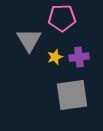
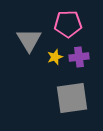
pink pentagon: moved 6 px right, 6 px down
gray square: moved 3 px down
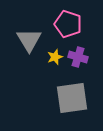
pink pentagon: rotated 20 degrees clockwise
purple cross: moved 1 px left; rotated 24 degrees clockwise
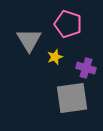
purple cross: moved 8 px right, 11 px down
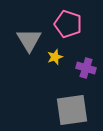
gray square: moved 12 px down
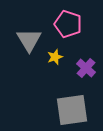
purple cross: rotated 24 degrees clockwise
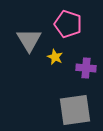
yellow star: rotated 28 degrees counterclockwise
purple cross: rotated 36 degrees counterclockwise
gray square: moved 3 px right
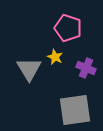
pink pentagon: moved 4 px down
gray triangle: moved 29 px down
purple cross: rotated 18 degrees clockwise
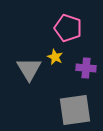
purple cross: rotated 18 degrees counterclockwise
